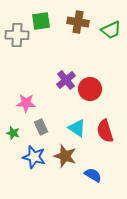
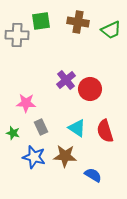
brown star: rotated 15 degrees counterclockwise
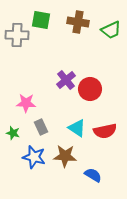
green square: moved 1 px up; rotated 18 degrees clockwise
red semicircle: rotated 85 degrees counterclockwise
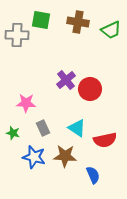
gray rectangle: moved 2 px right, 1 px down
red semicircle: moved 9 px down
blue semicircle: rotated 36 degrees clockwise
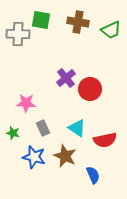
gray cross: moved 1 px right, 1 px up
purple cross: moved 2 px up
brown star: rotated 20 degrees clockwise
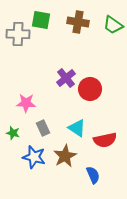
green trapezoid: moved 2 px right, 5 px up; rotated 60 degrees clockwise
brown star: rotated 20 degrees clockwise
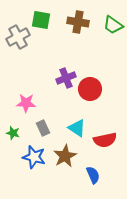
gray cross: moved 3 px down; rotated 30 degrees counterclockwise
purple cross: rotated 18 degrees clockwise
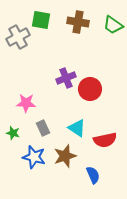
brown star: rotated 10 degrees clockwise
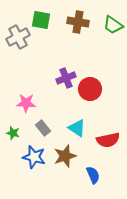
gray rectangle: rotated 14 degrees counterclockwise
red semicircle: moved 3 px right
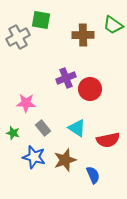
brown cross: moved 5 px right, 13 px down; rotated 10 degrees counterclockwise
brown star: moved 4 px down
